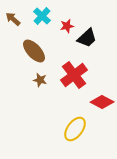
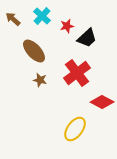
red cross: moved 3 px right, 2 px up
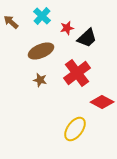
brown arrow: moved 2 px left, 3 px down
red star: moved 2 px down
brown ellipse: moved 7 px right; rotated 70 degrees counterclockwise
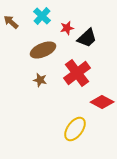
brown ellipse: moved 2 px right, 1 px up
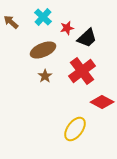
cyan cross: moved 1 px right, 1 px down
red cross: moved 5 px right, 2 px up
brown star: moved 5 px right, 4 px up; rotated 24 degrees clockwise
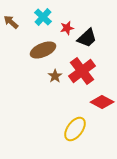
brown star: moved 10 px right
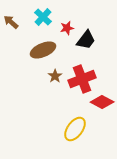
black trapezoid: moved 1 px left, 2 px down; rotated 10 degrees counterclockwise
red cross: moved 8 px down; rotated 16 degrees clockwise
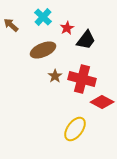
brown arrow: moved 3 px down
red star: rotated 16 degrees counterclockwise
red cross: rotated 36 degrees clockwise
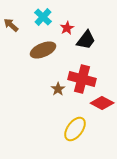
brown star: moved 3 px right, 13 px down
red diamond: moved 1 px down
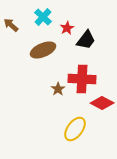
red cross: rotated 12 degrees counterclockwise
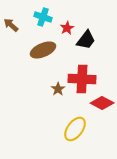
cyan cross: rotated 24 degrees counterclockwise
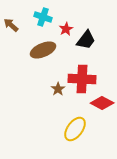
red star: moved 1 px left, 1 px down
